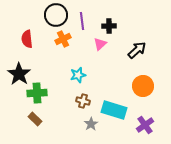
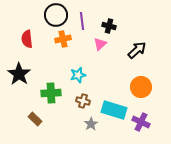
black cross: rotated 16 degrees clockwise
orange cross: rotated 14 degrees clockwise
orange circle: moved 2 px left, 1 px down
green cross: moved 14 px right
purple cross: moved 4 px left, 3 px up; rotated 30 degrees counterclockwise
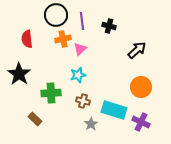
pink triangle: moved 20 px left, 5 px down
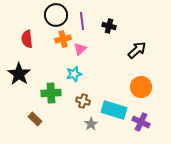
cyan star: moved 4 px left, 1 px up
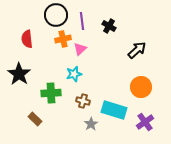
black cross: rotated 16 degrees clockwise
purple cross: moved 4 px right; rotated 30 degrees clockwise
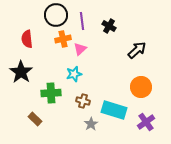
black star: moved 2 px right, 2 px up
purple cross: moved 1 px right
